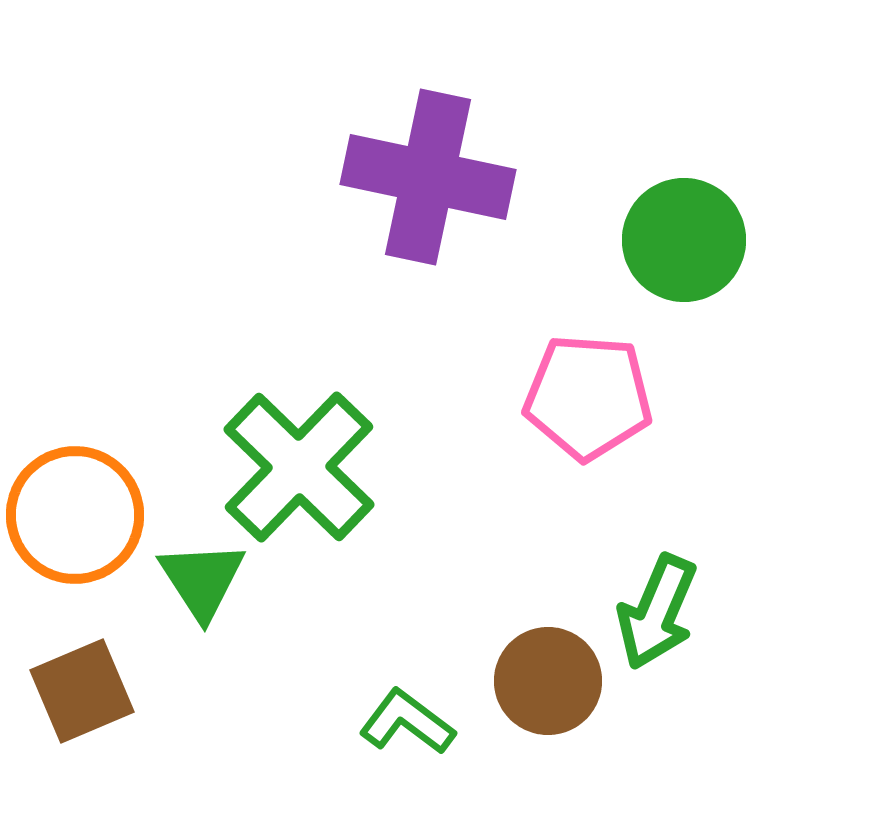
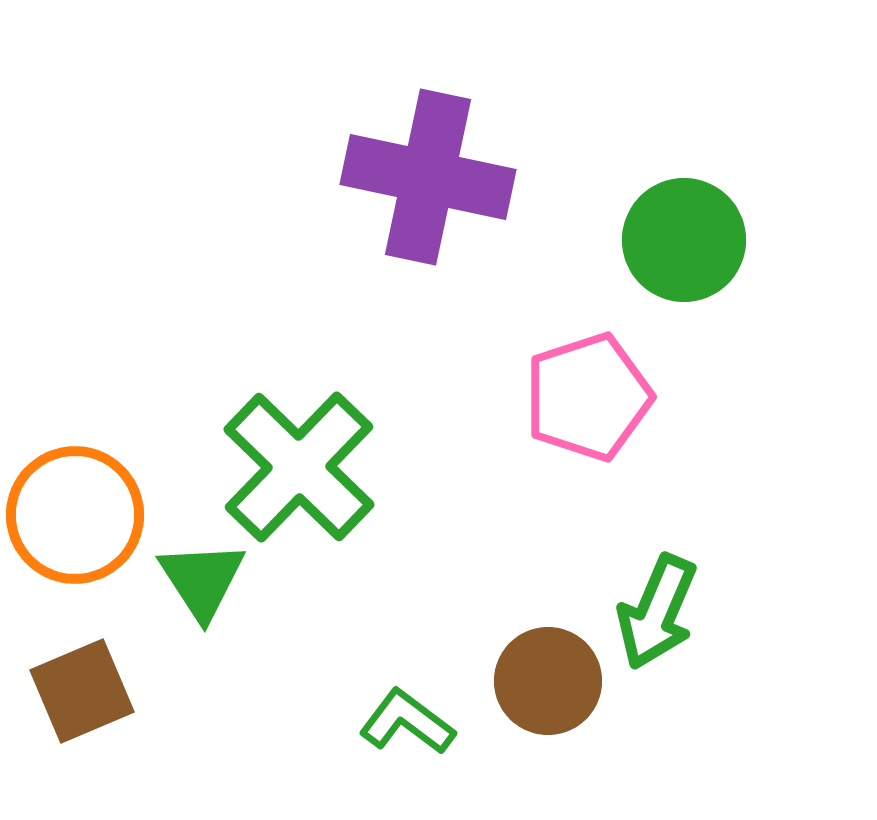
pink pentagon: rotated 22 degrees counterclockwise
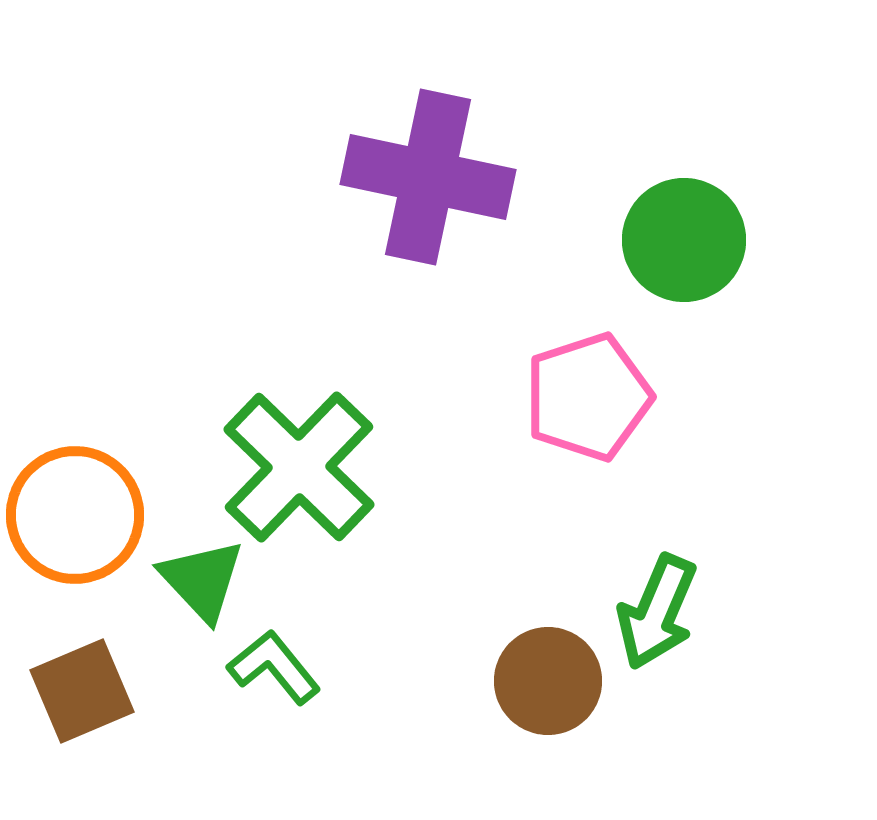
green triangle: rotated 10 degrees counterclockwise
green L-shape: moved 133 px left, 55 px up; rotated 14 degrees clockwise
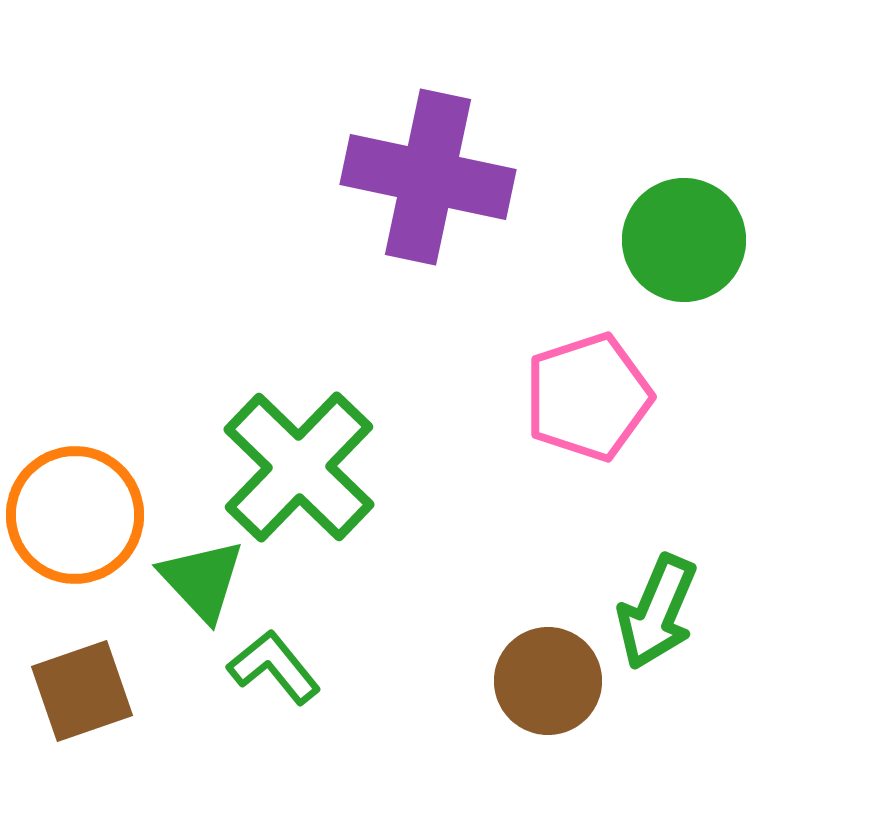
brown square: rotated 4 degrees clockwise
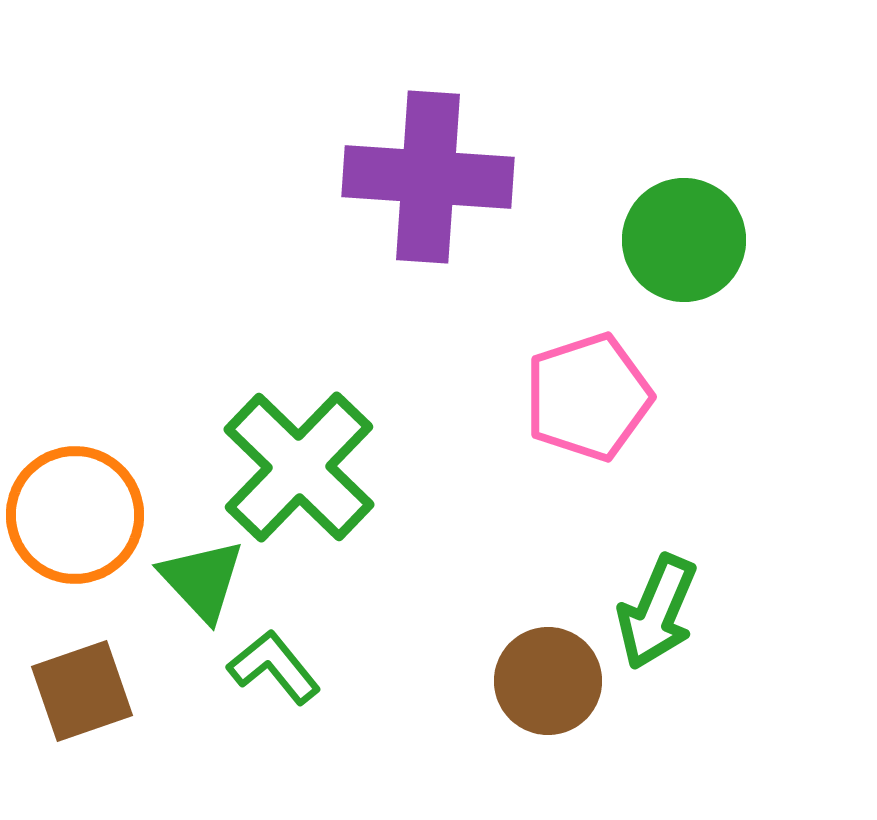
purple cross: rotated 8 degrees counterclockwise
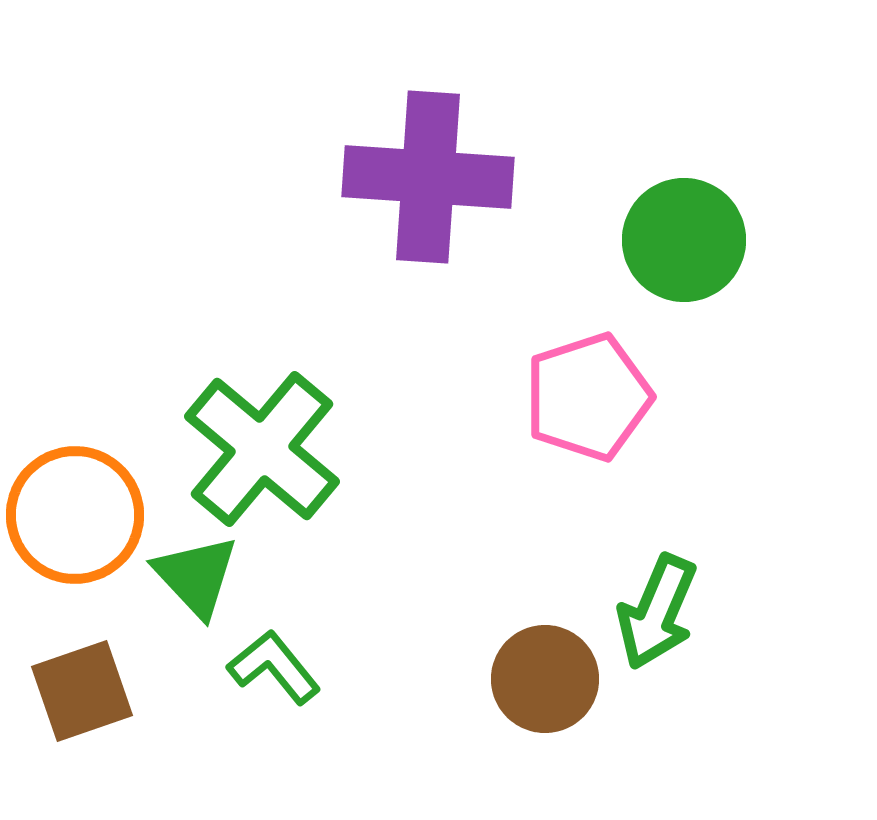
green cross: moved 37 px left, 18 px up; rotated 4 degrees counterclockwise
green triangle: moved 6 px left, 4 px up
brown circle: moved 3 px left, 2 px up
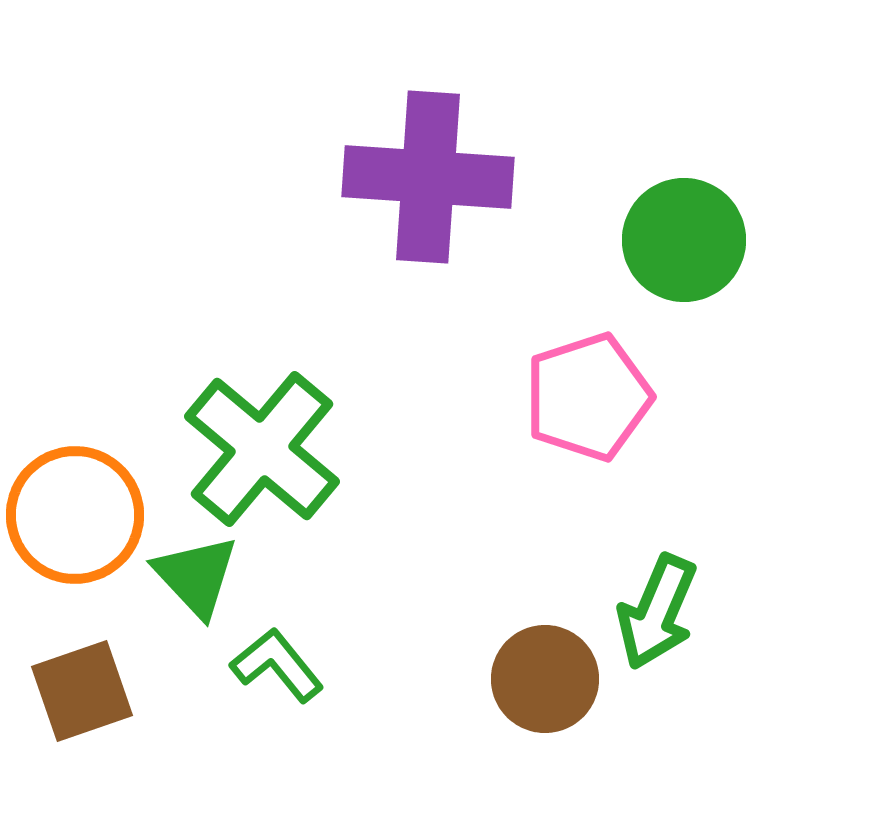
green L-shape: moved 3 px right, 2 px up
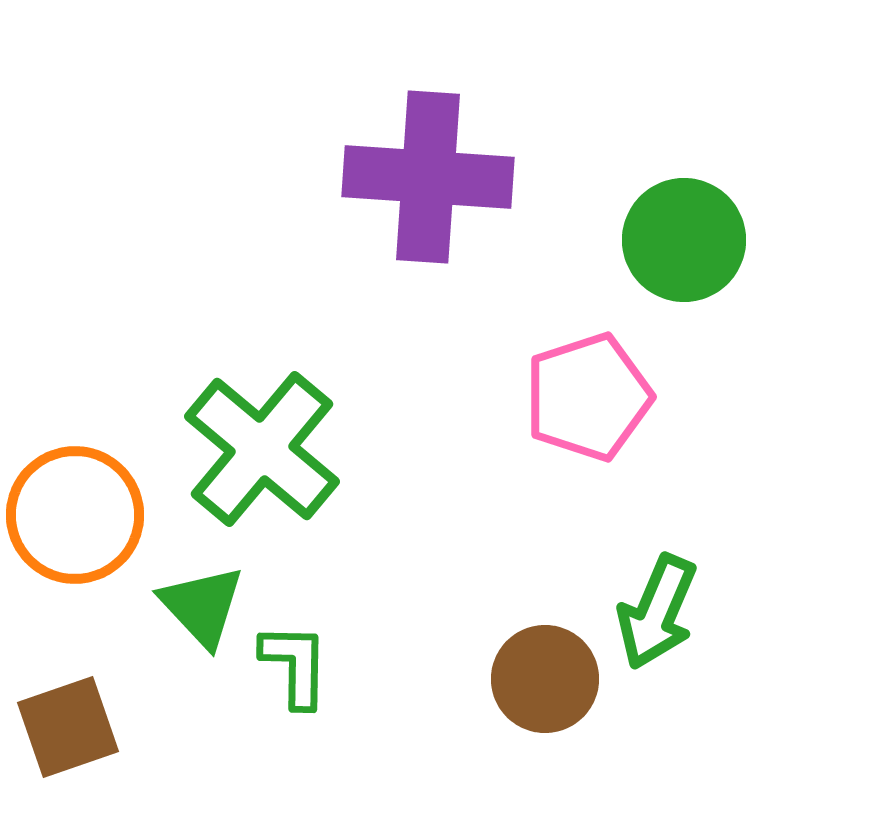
green triangle: moved 6 px right, 30 px down
green L-shape: moved 18 px right; rotated 40 degrees clockwise
brown square: moved 14 px left, 36 px down
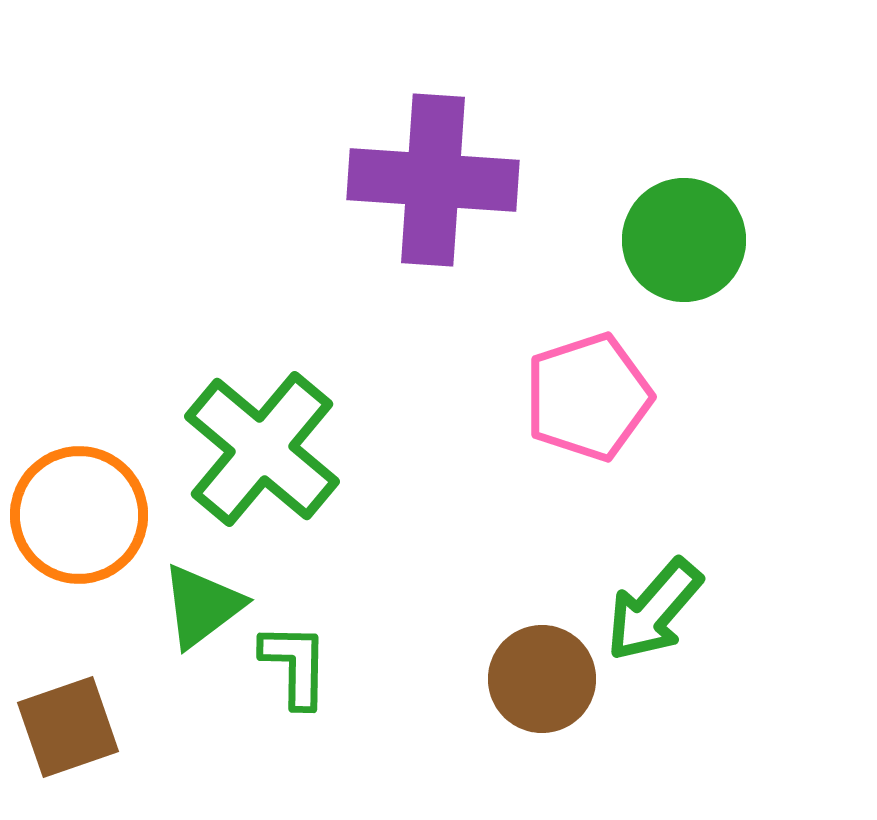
purple cross: moved 5 px right, 3 px down
orange circle: moved 4 px right
green triangle: rotated 36 degrees clockwise
green arrow: moved 3 px left, 2 px up; rotated 18 degrees clockwise
brown circle: moved 3 px left
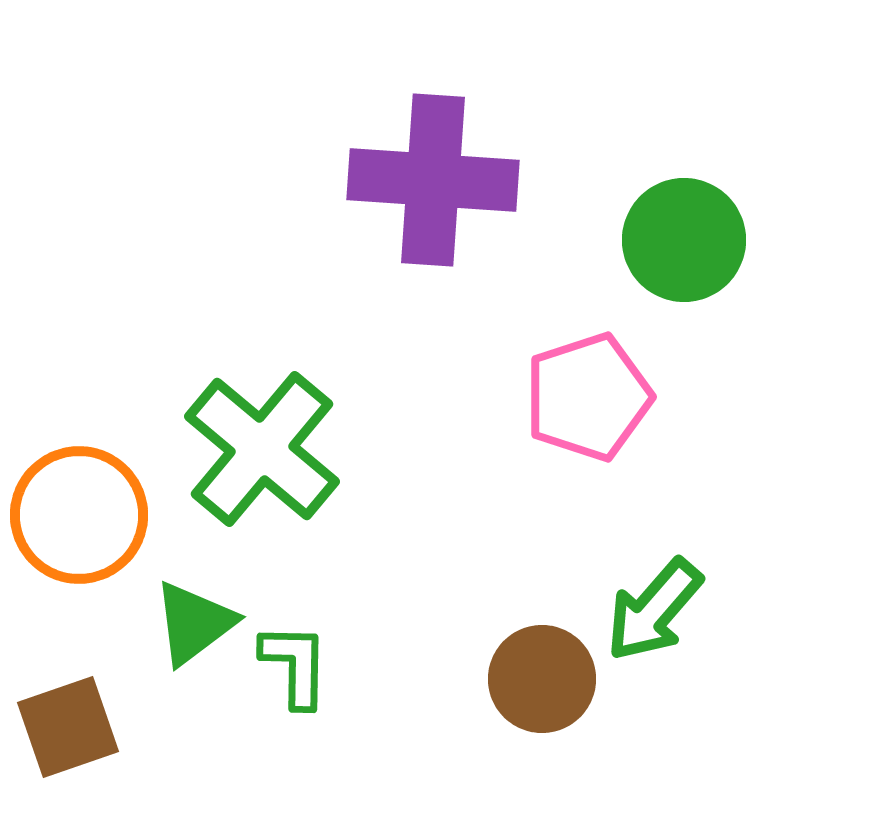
green triangle: moved 8 px left, 17 px down
